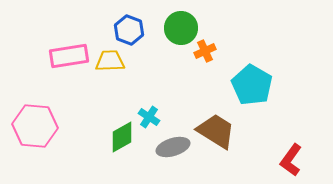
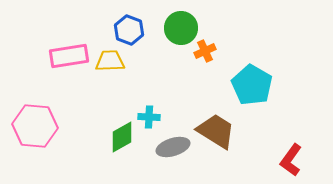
cyan cross: rotated 30 degrees counterclockwise
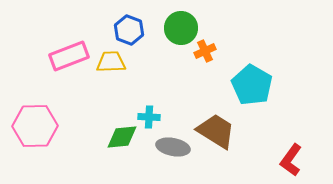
pink rectangle: rotated 12 degrees counterclockwise
yellow trapezoid: moved 1 px right, 1 px down
pink hexagon: rotated 6 degrees counterclockwise
green diamond: rotated 24 degrees clockwise
gray ellipse: rotated 28 degrees clockwise
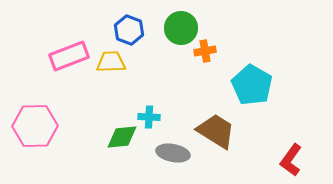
orange cross: rotated 15 degrees clockwise
gray ellipse: moved 6 px down
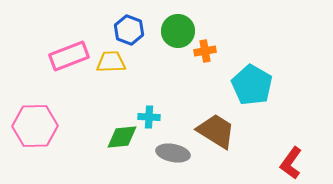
green circle: moved 3 px left, 3 px down
red L-shape: moved 3 px down
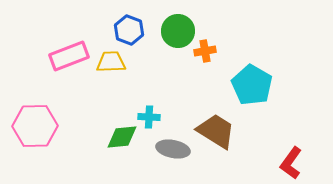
gray ellipse: moved 4 px up
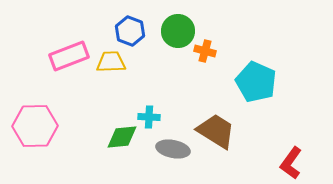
blue hexagon: moved 1 px right, 1 px down
orange cross: rotated 25 degrees clockwise
cyan pentagon: moved 4 px right, 3 px up; rotated 6 degrees counterclockwise
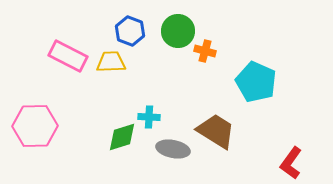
pink rectangle: moved 1 px left; rotated 48 degrees clockwise
green diamond: rotated 12 degrees counterclockwise
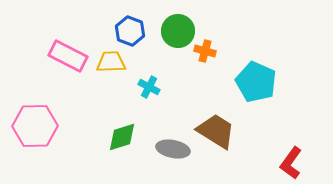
cyan cross: moved 30 px up; rotated 25 degrees clockwise
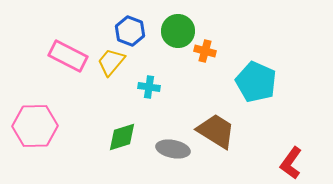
yellow trapezoid: rotated 48 degrees counterclockwise
cyan cross: rotated 20 degrees counterclockwise
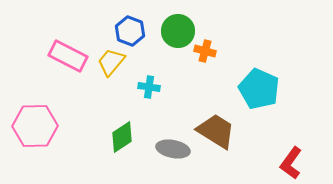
cyan pentagon: moved 3 px right, 7 px down
green diamond: rotated 16 degrees counterclockwise
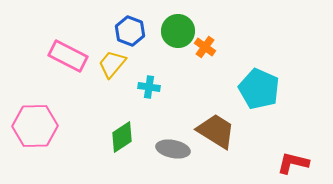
orange cross: moved 4 px up; rotated 20 degrees clockwise
yellow trapezoid: moved 1 px right, 2 px down
red L-shape: moved 2 px right; rotated 68 degrees clockwise
